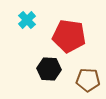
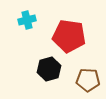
cyan cross: rotated 30 degrees clockwise
black hexagon: rotated 20 degrees counterclockwise
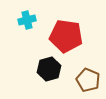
red pentagon: moved 3 px left
brown pentagon: rotated 20 degrees clockwise
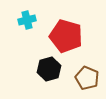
red pentagon: rotated 8 degrees clockwise
brown pentagon: moved 1 px left, 2 px up
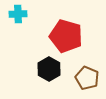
cyan cross: moved 9 px left, 6 px up; rotated 12 degrees clockwise
black hexagon: rotated 15 degrees counterclockwise
